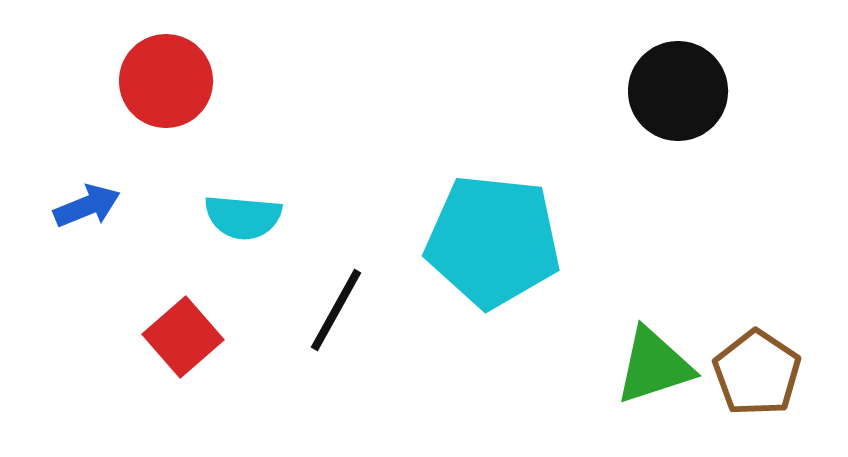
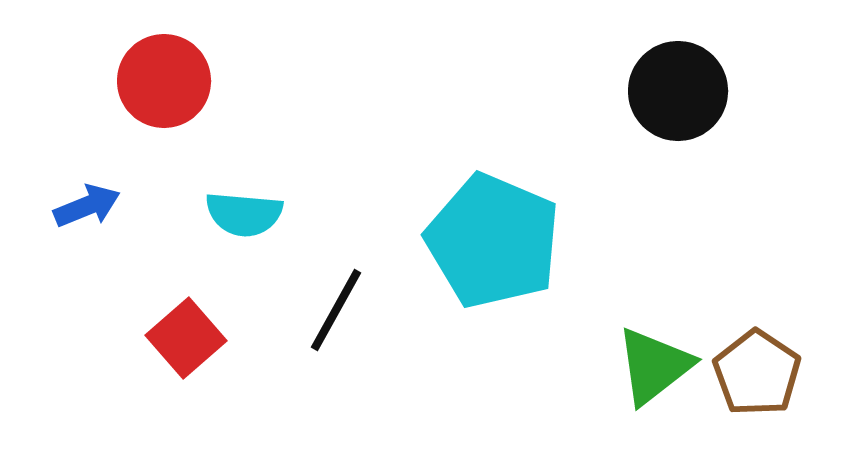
red circle: moved 2 px left
cyan semicircle: moved 1 px right, 3 px up
cyan pentagon: rotated 17 degrees clockwise
red square: moved 3 px right, 1 px down
green triangle: rotated 20 degrees counterclockwise
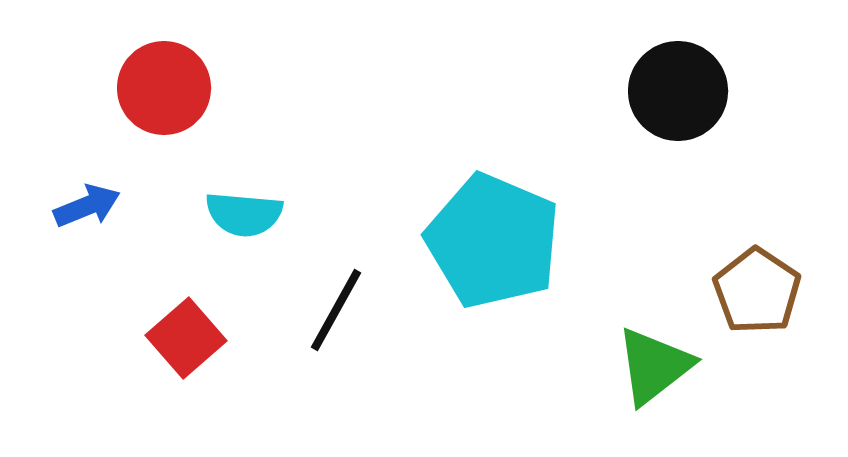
red circle: moved 7 px down
brown pentagon: moved 82 px up
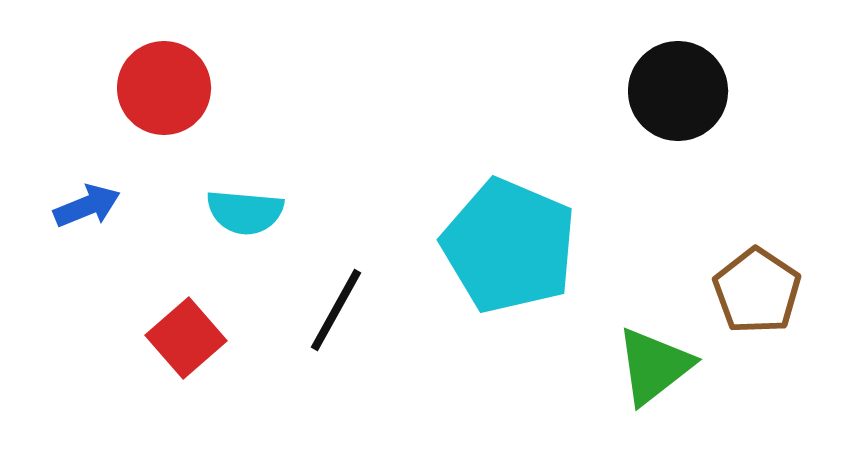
cyan semicircle: moved 1 px right, 2 px up
cyan pentagon: moved 16 px right, 5 px down
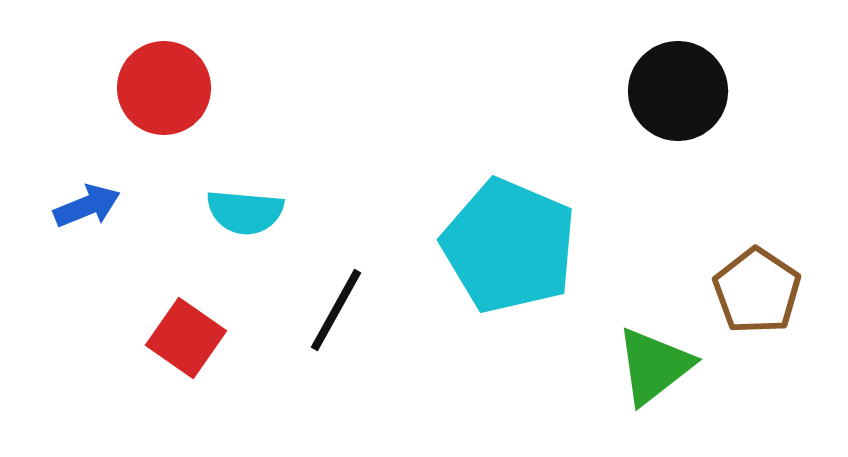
red square: rotated 14 degrees counterclockwise
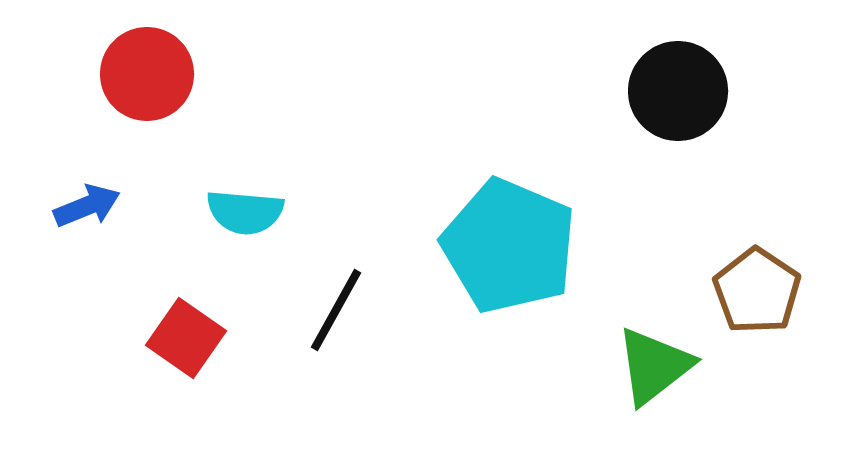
red circle: moved 17 px left, 14 px up
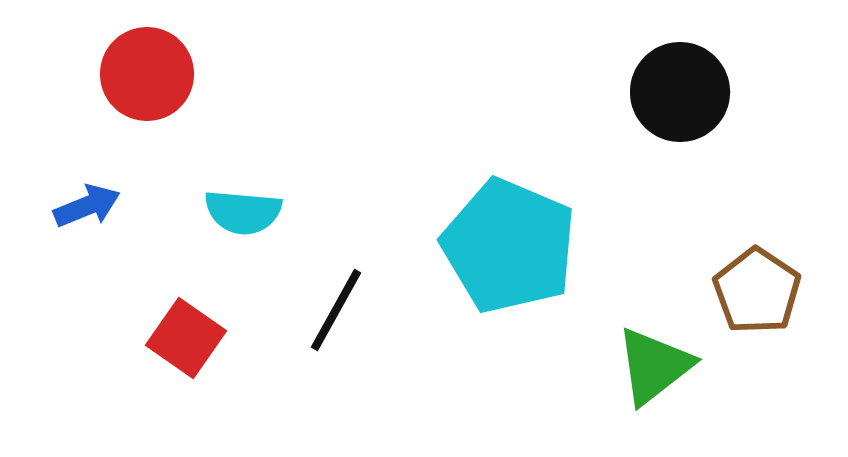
black circle: moved 2 px right, 1 px down
cyan semicircle: moved 2 px left
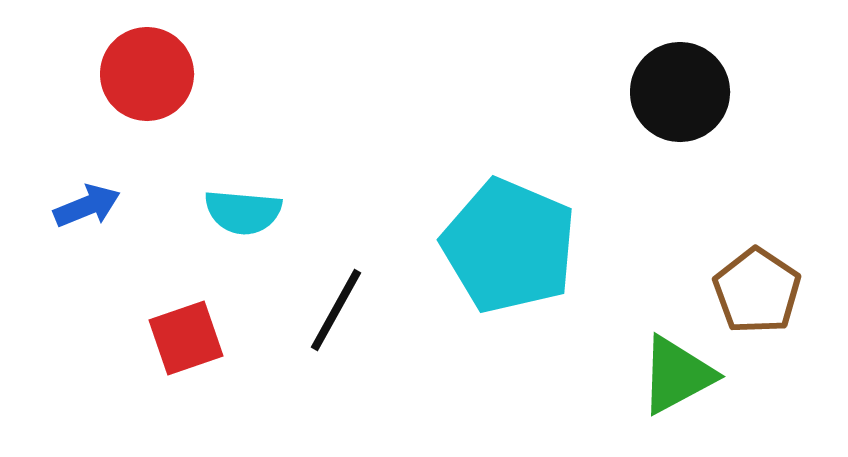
red square: rotated 36 degrees clockwise
green triangle: moved 23 px right, 9 px down; rotated 10 degrees clockwise
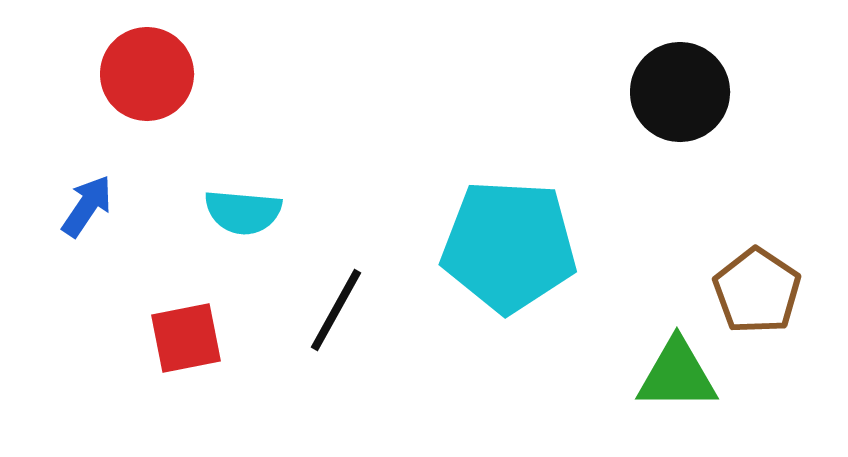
blue arrow: rotated 34 degrees counterclockwise
cyan pentagon: rotated 20 degrees counterclockwise
red square: rotated 8 degrees clockwise
green triangle: rotated 28 degrees clockwise
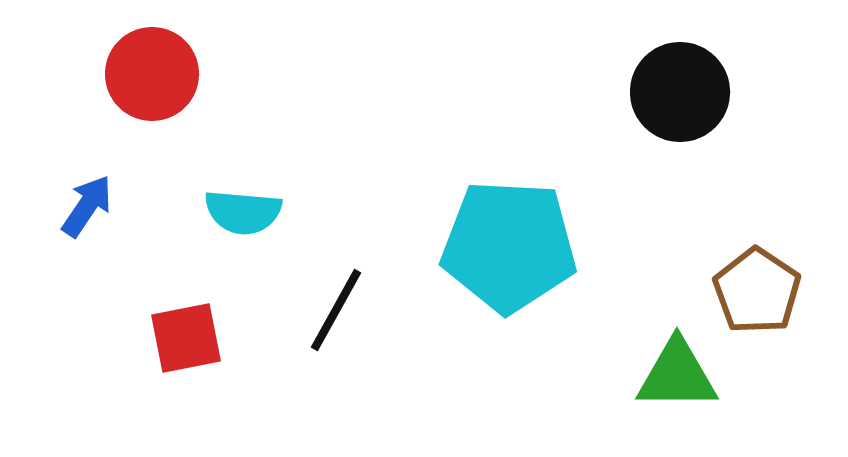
red circle: moved 5 px right
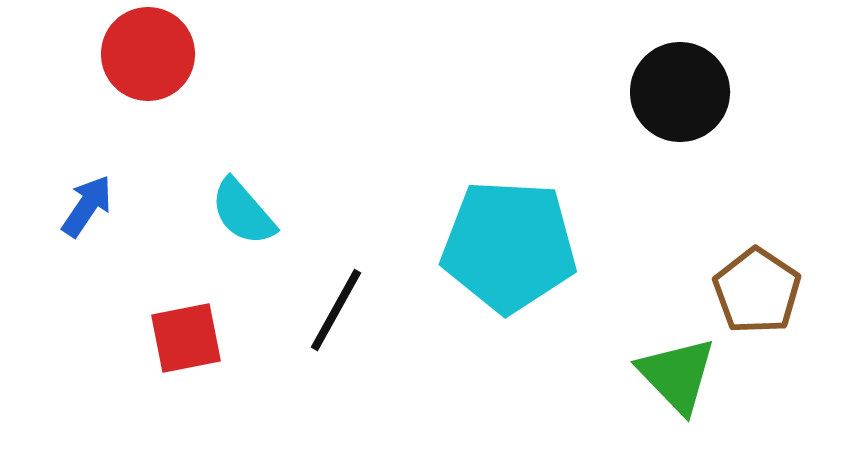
red circle: moved 4 px left, 20 px up
cyan semicircle: rotated 44 degrees clockwise
green triangle: rotated 46 degrees clockwise
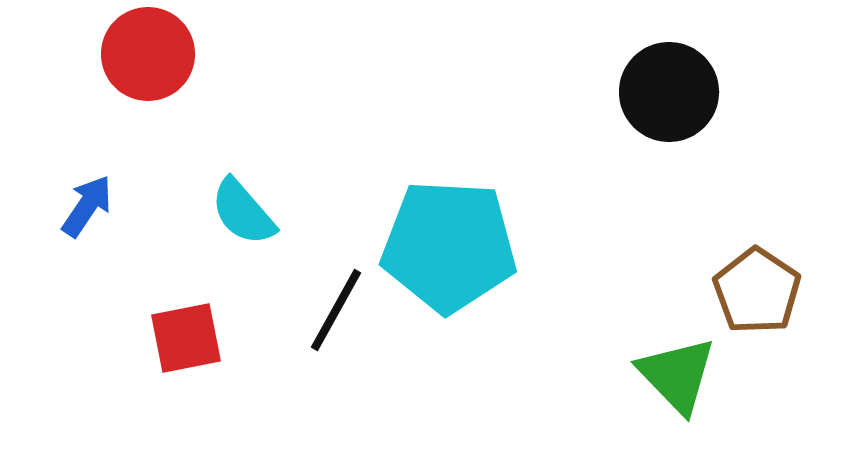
black circle: moved 11 px left
cyan pentagon: moved 60 px left
